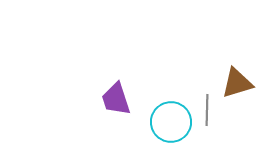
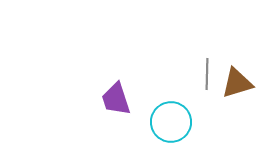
gray line: moved 36 px up
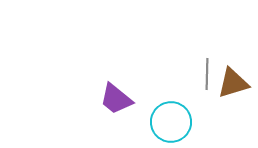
brown triangle: moved 4 px left
purple trapezoid: rotated 33 degrees counterclockwise
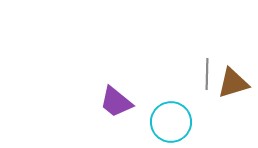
purple trapezoid: moved 3 px down
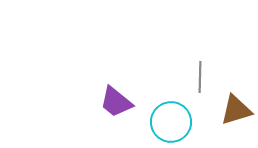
gray line: moved 7 px left, 3 px down
brown triangle: moved 3 px right, 27 px down
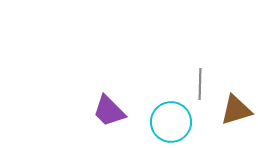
gray line: moved 7 px down
purple trapezoid: moved 7 px left, 9 px down; rotated 6 degrees clockwise
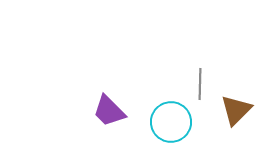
brown triangle: rotated 28 degrees counterclockwise
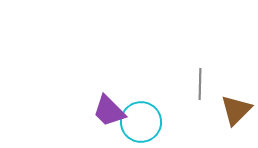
cyan circle: moved 30 px left
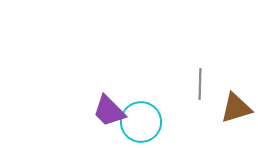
brown triangle: moved 2 px up; rotated 28 degrees clockwise
